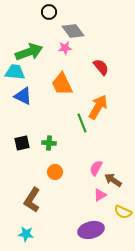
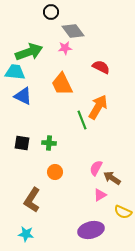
black circle: moved 2 px right
red semicircle: rotated 24 degrees counterclockwise
green line: moved 3 px up
black square: rotated 21 degrees clockwise
brown arrow: moved 1 px left, 2 px up
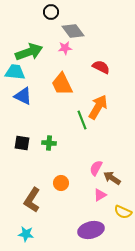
orange circle: moved 6 px right, 11 px down
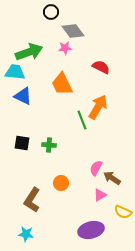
green cross: moved 2 px down
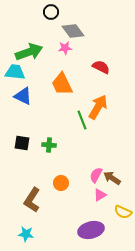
pink semicircle: moved 7 px down
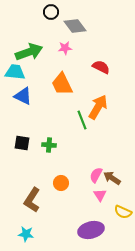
gray diamond: moved 2 px right, 5 px up
pink triangle: rotated 32 degrees counterclockwise
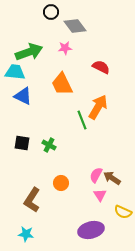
green cross: rotated 24 degrees clockwise
